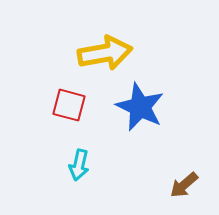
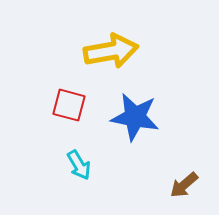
yellow arrow: moved 6 px right, 2 px up
blue star: moved 5 px left, 10 px down; rotated 15 degrees counterclockwise
cyan arrow: rotated 44 degrees counterclockwise
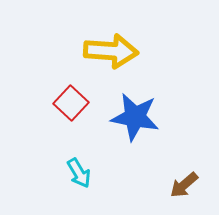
yellow arrow: rotated 14 degrees clockwise
red square: moved 2 px right, 2 px up; rotated 28 degrees clockwise
cyan arrow: moved 8 px down
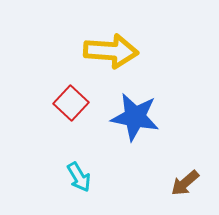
cyan arrow: moved 4 px down
brown arrow: moved 1 px right, 2 px up
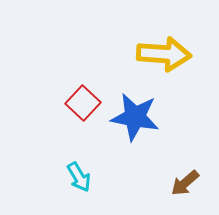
yellow arrow: moved 53 px right, 3 px down
red square: moved 12 px right
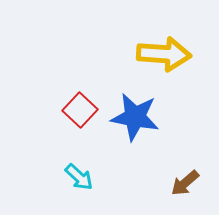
red square: moved 3 px left, 7 px down
cyan arrow: rotated 16 degrees counterclockwise
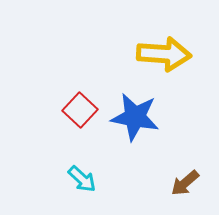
cyan arrow: moved 3 px right, 2 px down
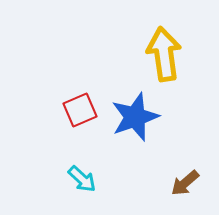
yellow arrow: rotated 102 degrees counterclockwise
red square: rotated 24 degrees clockwise
blue star: rotated 30 degrees counterclockwise
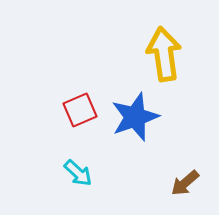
cyan arrow: moved 4 px left, 6 px up
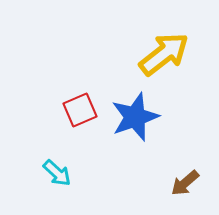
yellow arrow: rotated 60 degrees clockwise
cyan arrow: moved 21 px left
